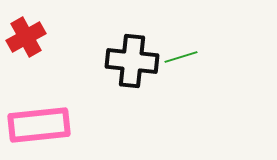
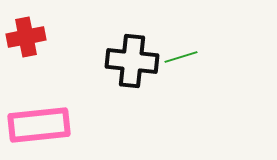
red cross: rotated 18 degrees clockwise
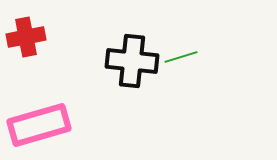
pink rectangle: rotated 10 degrees counterclockwise
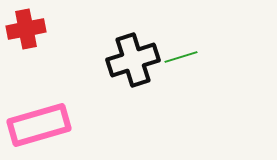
red cross: moved 8 px up
black cross: moved 1 px right, 1 px up; rotated 24 degrees counterclockwise
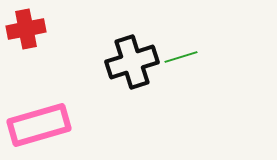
black cross: moved 1 px left, 2 px down
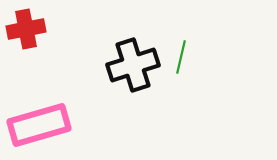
green line: rotated 60 degrees counterclockwise
black cross: moved 1 px right, 3 px down
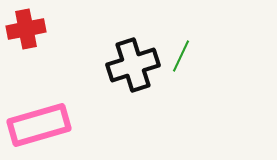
green line: moved 1 px up; rotated 12 degrees clockwise
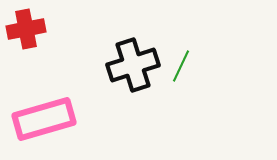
green line: moved 10 px down
pink rectangle: moved 5 px right, 6 px up
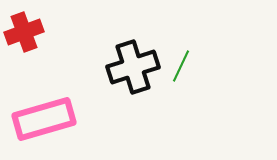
red cross: moved 2 px left, 3 px down; rotated 9 degrees counterclockwise
black cross: moved 2 px down
